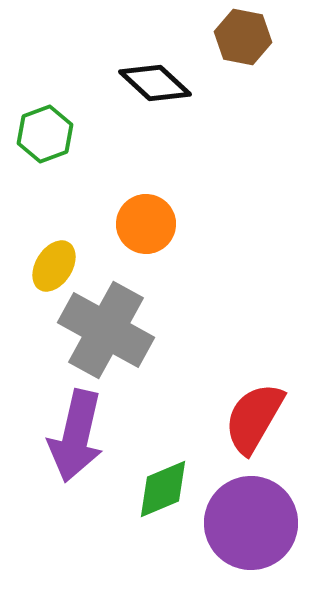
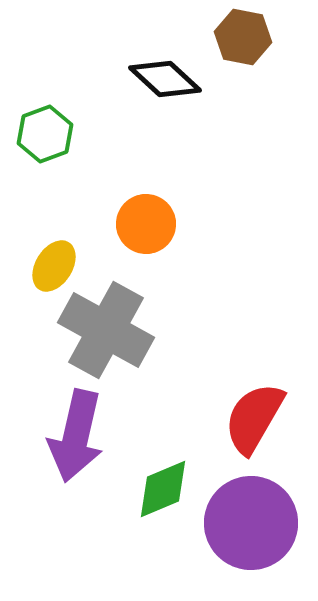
black diamond: moved 10 px right, 4 px up
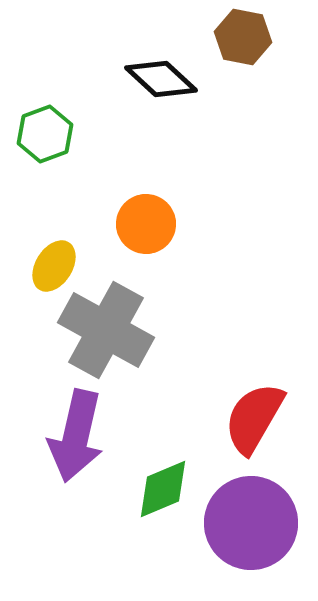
black diamond: moved 4 px left
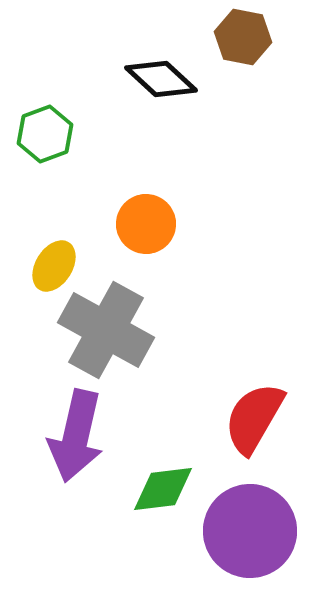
green diamond: rotated 16 degrees clockwise
purple circle: moved 1 px left, 8 px down
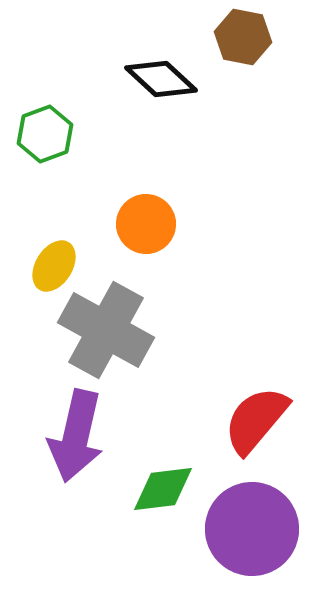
red semicircle: moved 2 px right, 2 px down; rotated 10 degrees clockwise
purple circle: moved 2 px right, 2 px up
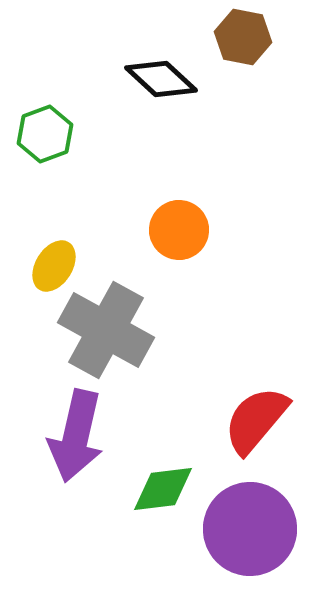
orange circle: moved 33 px right, 6 px down
purple circle: moved 2 px left
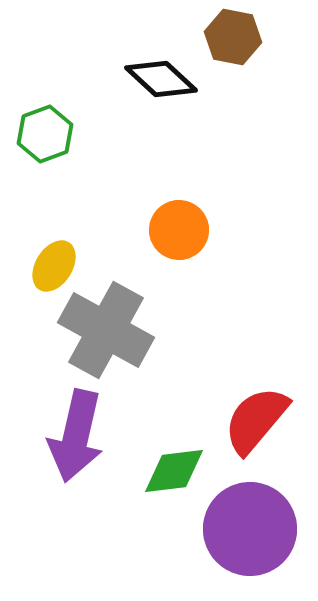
brown hexagon: moved 10 px left
green diamond: moved 11 px right, 18 px up
